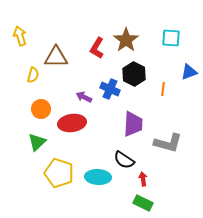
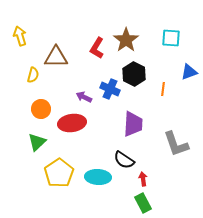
gray L-shape: moved 8 px right, 1 px down; rotated 56 degrees clockwise
yellow pentagon: rotated 20 degrees clockwise
green rectangle: rotated 36 degrees clockwise
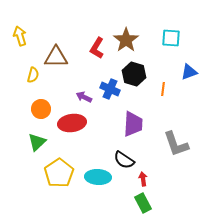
black hexagon: rotated 10 degrees counterclockwise
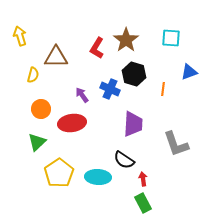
purple arrow: moved 2 px left, 2 px up; rotated 28 degrees clockwise
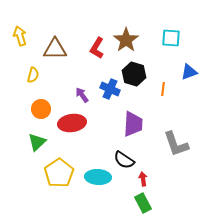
brown triangle: moved 1 px left, 8 px up
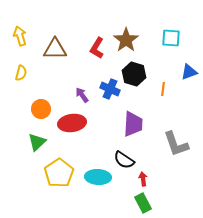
yellow semicircle: moved 12 px left, 2 px up
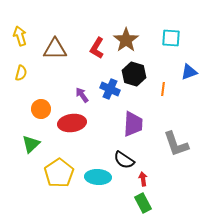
green triangle: moved 6 px left, 2 px down
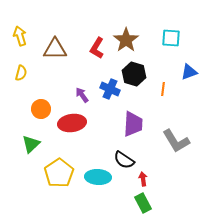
gray L-shape: moved 3 px up; rotated 12 degrees counterclockwise
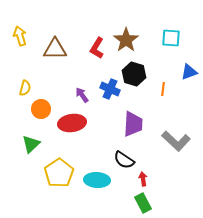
yellow semicircle: moved 4 px right, 15 px down
gray L-shape: rotated 16 degrees counterclockwise
cyan ellipse: moved 1 px left, 3 px down
